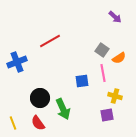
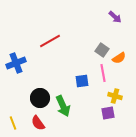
blue cross: moved 1 px left, 1 px down
green arrow: moved 3 px up
purple square: moved 1 px right, 2 px up
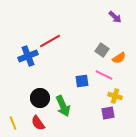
blue cross: moved 12 px right, 7 px up
pink line: moved 1 px right, 2 px down; rotated 54 degrees counterclockwise
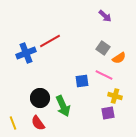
purple arrow: moved 10 px left, 1 px up
gray square: moved 1 px right, 2 px up
blue cross: moved 2 px left, 3 px up
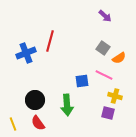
red line: rotated 45 degrees counterclockwise
black circle: moved 5 px left, 2 px down
green arrow: moved 4 px right, 1 px up; rotated 20 degrees clockwise
purple square: rotated 24 degrees clockwise
yellow line: moved 1 px down
